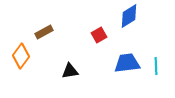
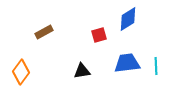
blue diamond: moved 1 px left, 3 px down
red square: rotated 14 degrees clockwise
orange diamond: moved 16 px down
black triangle: moved 12 px right
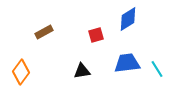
red square: moved 3 px left
cyan line: moved 1 px right, 3 px down; rotated 30 degrees counterclockwise
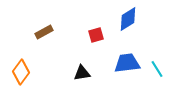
black triangle: moved 2 px down
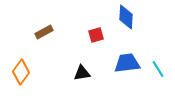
blue diamond: moved 2 px left, 2 px up; rotated 55 degrees counterclockwise
cyan line: moved 1 px right
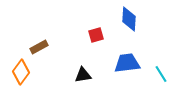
blue diamond: moved 3 px right, 2 px down
brown rectangle: moved 5 px left, 15 px down
cyan line: moved 3 px right, 5 px down
black triangle: moved 1 px right, 2 px down
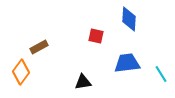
red square: moved 1 px down; rotated 28 degrees clockwise
black triangle: moved 7 px down
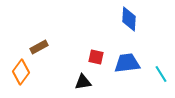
red square: moved 21 px down
